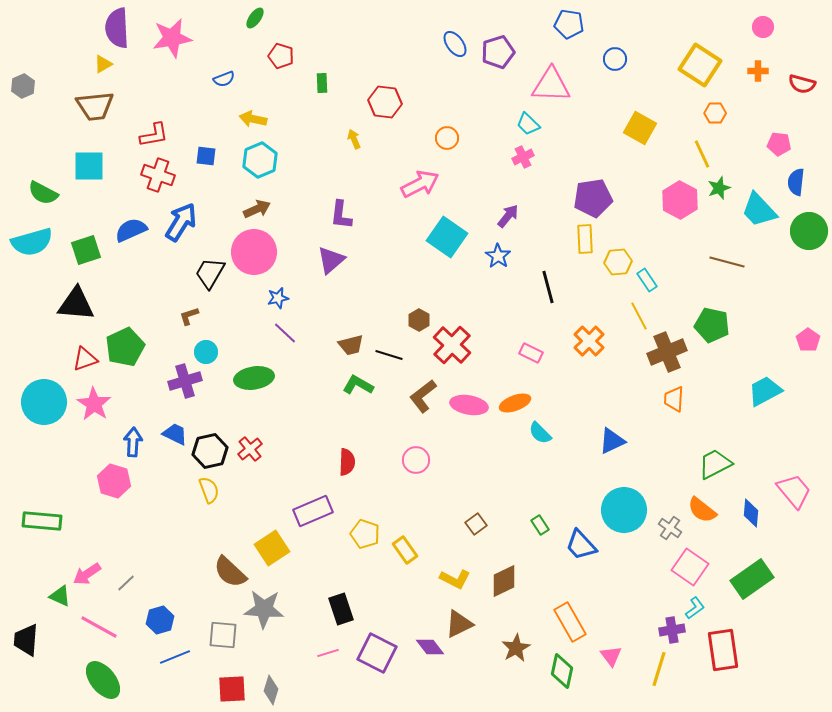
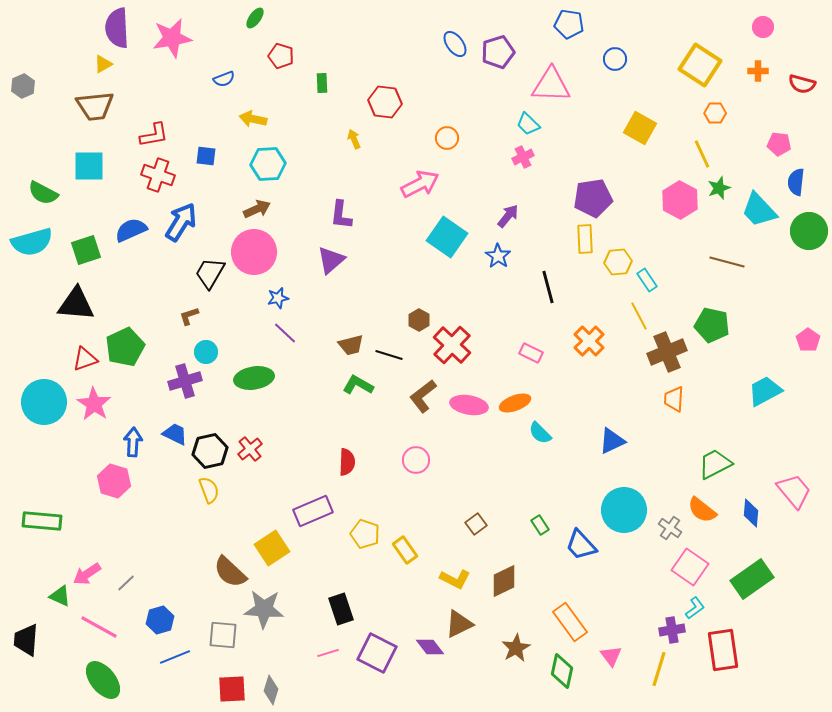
cyan hexagon at (260, 160): moved 8 px right, 4 px down; rotated 20 degrees clockwise
orange rectangle at (570, 622): rotated 6 degrees counterclockwise
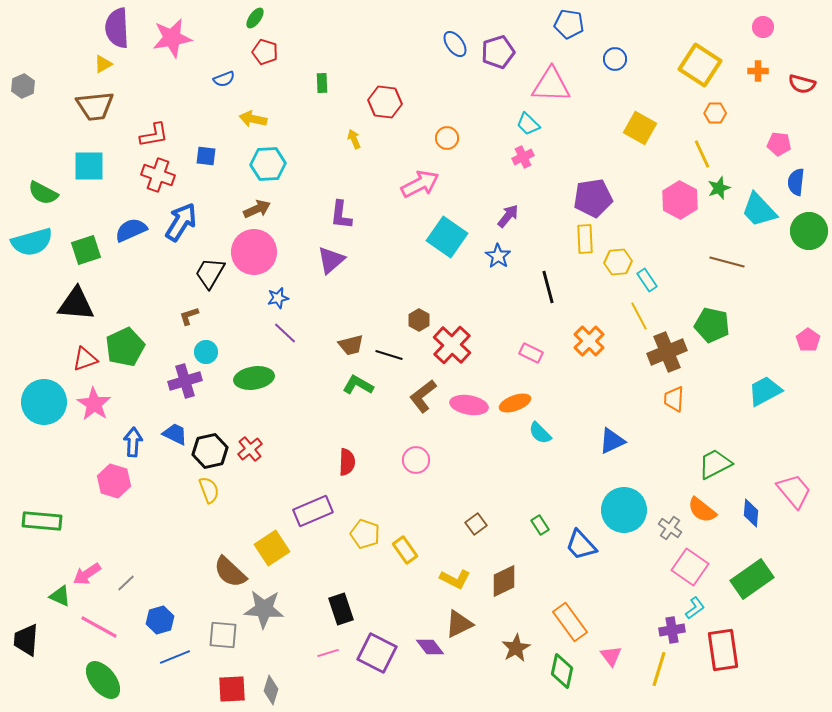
red pentagon at (281, 56): moved 16 px left, 4 px up
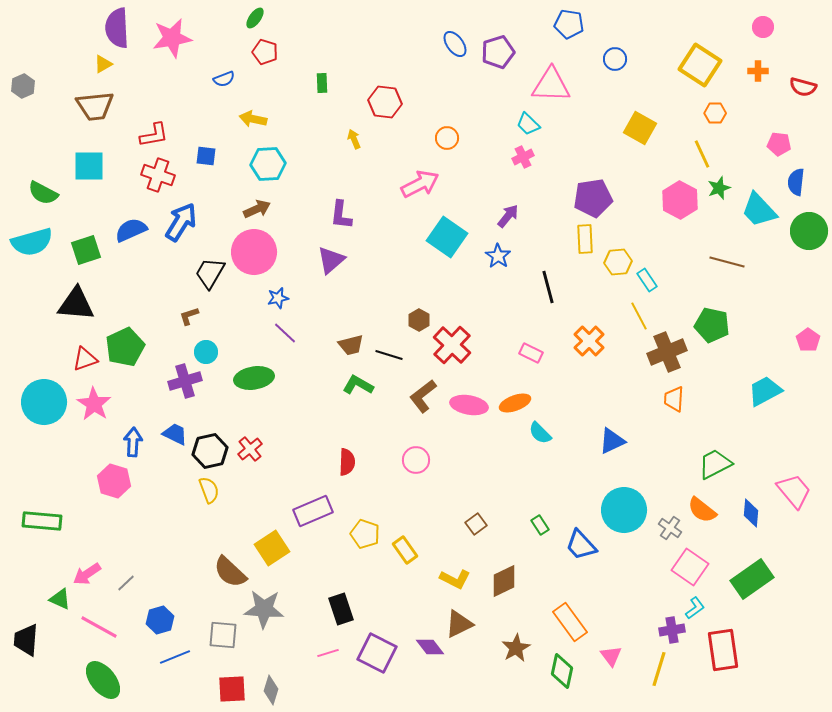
red semicircle at (802, 84): moved 1 px right, 3 px down
green triangle at (60, 596): moved 3 px down
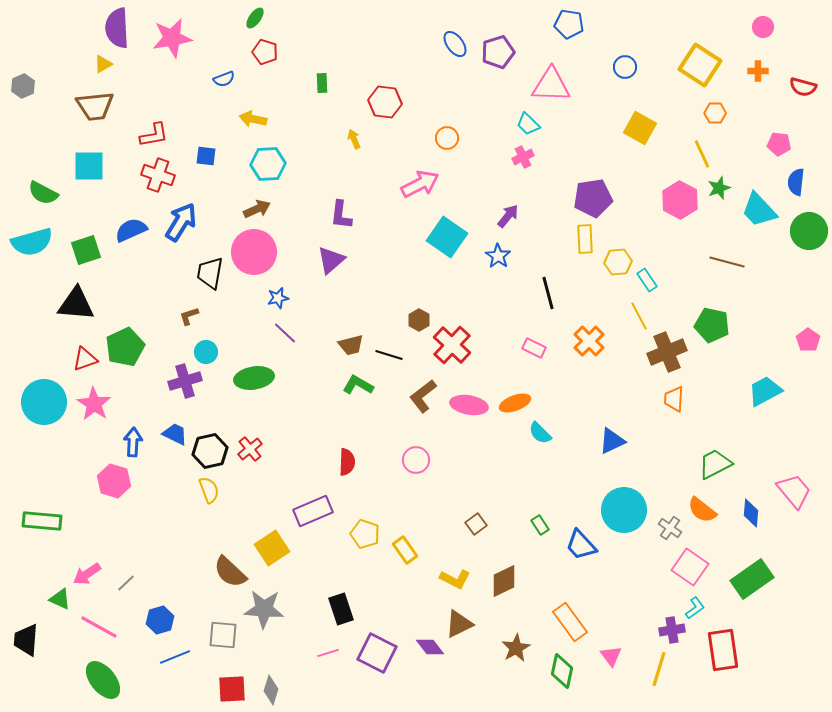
blue circle at (615, 59): moved 10 px right, 8 px down
black trapezoid at (210, 273): rotated 20 degrees counterclockwise
black line at (548, 287): moved 6 px down
pink rectangle at (531, 353): moved 3 px right, 5 px up
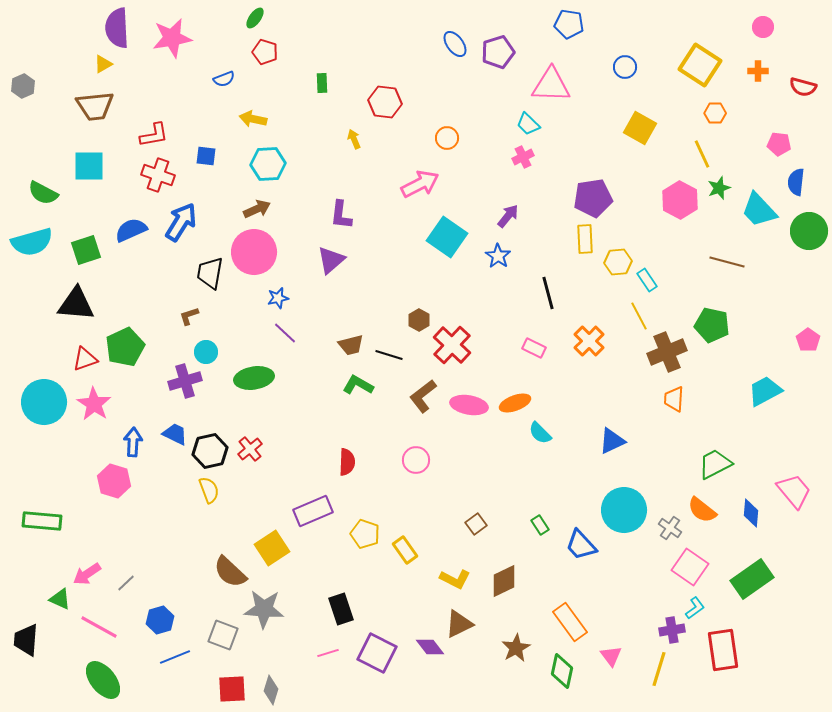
gray square at (223, 635): rotated 16 degrees clockwise
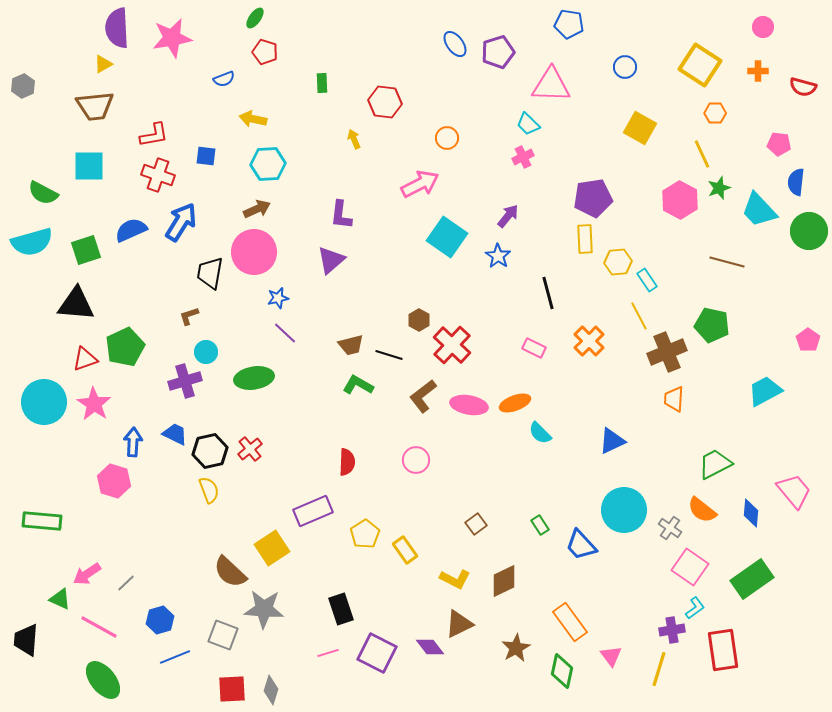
yellow pentagon at (365, 534): rotated 20 degrees clockwise
